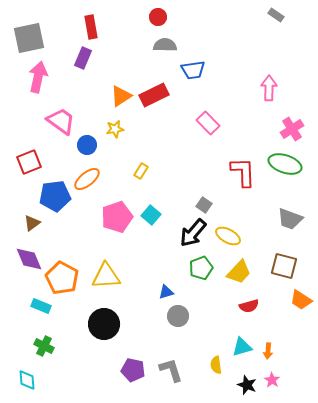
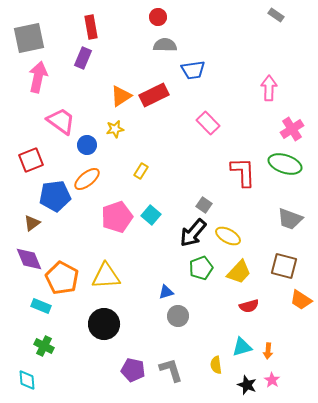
red square at (29, 162): moved 2 px right, 2 px up
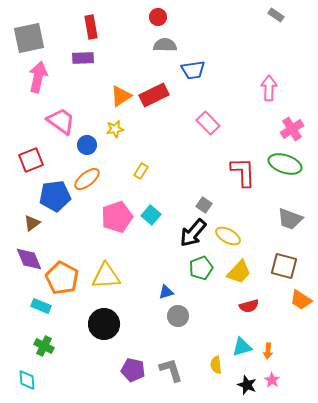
purple rectangle at (83, 58): rotated 65 degrees clockwise
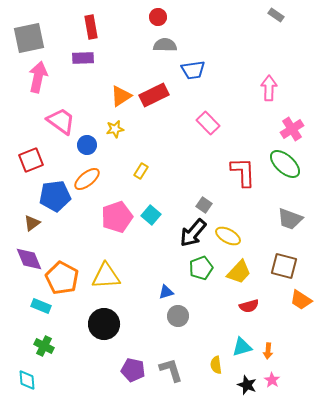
green ellipse at (285, 164): rotated 24 degrees clockwise
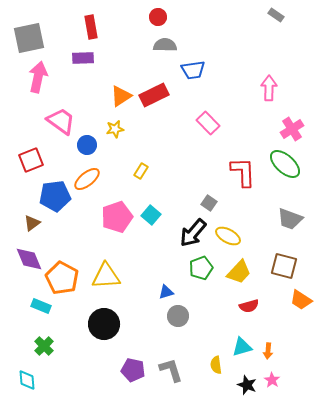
gray square at (204, 205): moved 5 px right, 2 px up
green cross at (44, 346): rotated 18 degrees clockwise
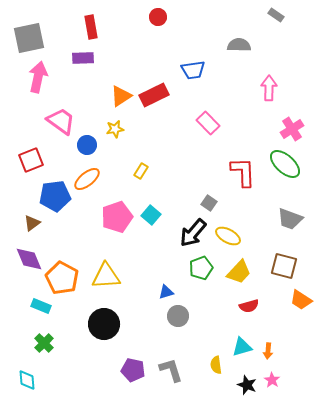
gray semicircle at (165, 45): moved 74 px right
green cross at (44, 346): moved 3 px up
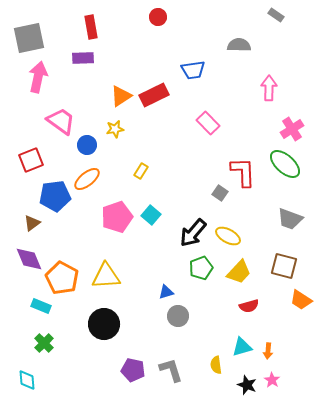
gray square at (209, 203): moved 11 px right, 10 px up
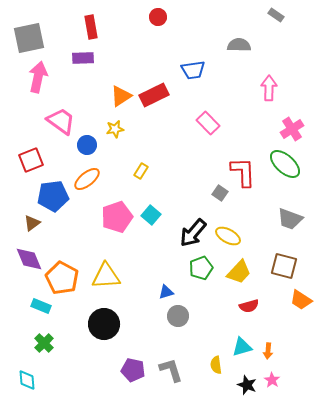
blue pentagon at (55, 196): moved 2 px left
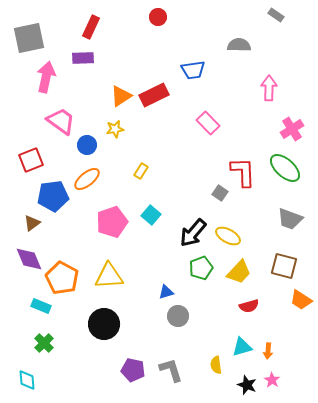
red rectangle at (91, 27): rotated 35 degrees clockwise
pink arrow at (38, 77): moved 8 px right
green ellipse at (285, 164): moved 4 px down
pink pentagon at (117, 217): moved 5 px left, 5 px down
yellow triangle at (106, 276): moved 3 px right
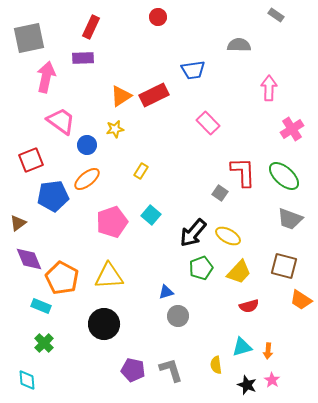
green ellipse at (285, 168): moved 1 px left, 8 px down
brown triangle at (32, 223): moved 14 px left
